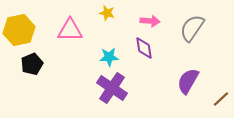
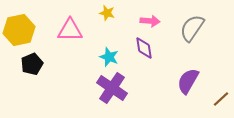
cyan star: rotated 24 degrees clockwise
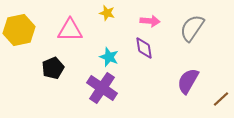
black pentagon: moved 21 px right, 4 px down
purple cross: moved 10 px left
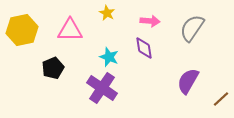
yellow star: rotated 14 degrees clockwise
yellow hexagon: moved 3 px right
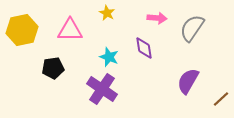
pink arrow: moved 7 px right, 3 px up
black pentagon: rotated 15 degrees clockwise
purple cross: moved 1 px down
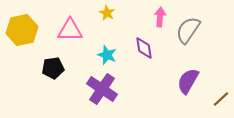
pink arrow: moved 3 px right, 1 px up; rotated 90 degrees counterclockwise
gray semicircle: moved 4 px left, 2 px down
cyan star: moved 2 px left, 2 px up
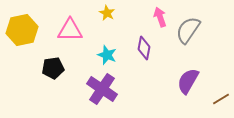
pink arrow: rotated 24 degrees counterclockwise
purple diamond: rotated 20 degrees clockwise
brown line: rotated 12 degrees clockwise
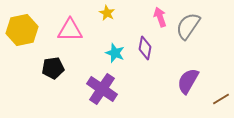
gray semicircle: moved 4 px up
purple diamond: moved 1 px right
cyan star: moved 8 px right, 2 px up
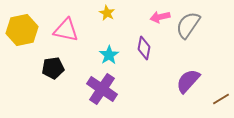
pink arrow: rotated 84 degrees counterclockwise
gray semicircle: moved 1 px up
pink triangle: moved 4 px left; rotated 12 degrees clockwise
purple diamond: moved 1 px left
cyan star: moved 6 px left, 2 px down; rotated 18 degrees clockwise
purple semicircle: rotated 12 degrees clockwise
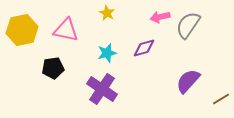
purple diamond: rotated 65 degrees clockwise
cyan star: moved 2 px left, 2 px up; rotated 18 degrees clockwise
